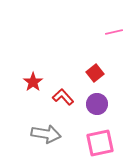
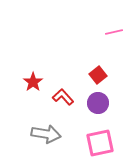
red square: moved 3 px right, 2 px down
purple circle: moved 1 px right, 1 px up
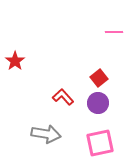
pink line: rotated 12 degrees clockwise
red square: moved 1 px right, 3 px down
red star: moved 18 px left, 21 px up
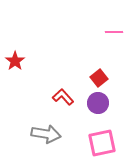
pink square: moved 2 px right
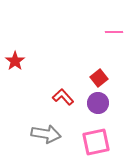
pink square: moved 6 px left, 1 px up
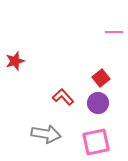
red star: rotated 18 degrees clockwise
red square: moved 2 px right
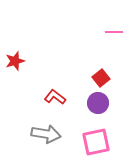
red L-shape: moved 8 px left; rotated 10 degrees counterclockwise
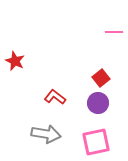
red star: rotated 30 degrees counterclockwise
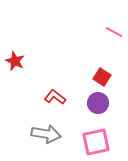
pink line: rotated 30 degrees clockwise
red square: moved 1 px right, 1 px up; rotated 18 degrees counterclockwise
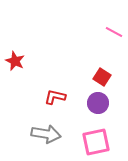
red L-shape: rotated 25 degrees counterclockwise
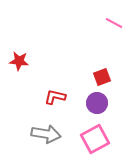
pink line: moved 9 px up
red star: moved 4 px right; rotated 18 degrees counterclockwise
red square: rotated 36 degrees clockwise
purple circle: moved 1 px left
pink square: moved 1 px left, 3 px up; rotated 16 degrees counterclockwise
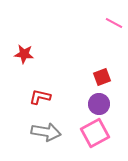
red star: moved 5 px right, 7 px up
red L-shape: moved 15 px left
purple circle: moved 2 px right, 1 px down
gray arrow: moved 2 px up
pink square: moved 6 px up
